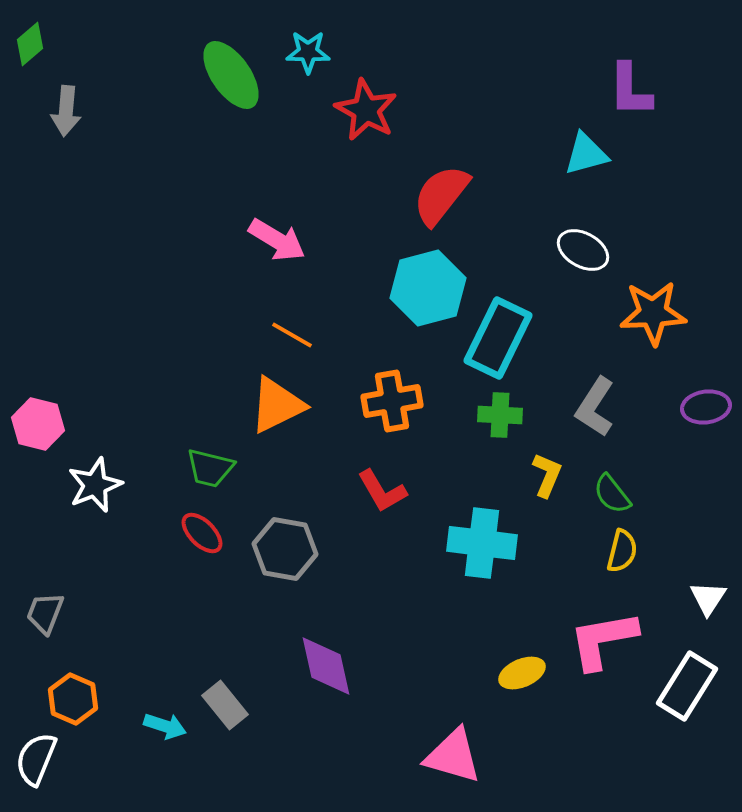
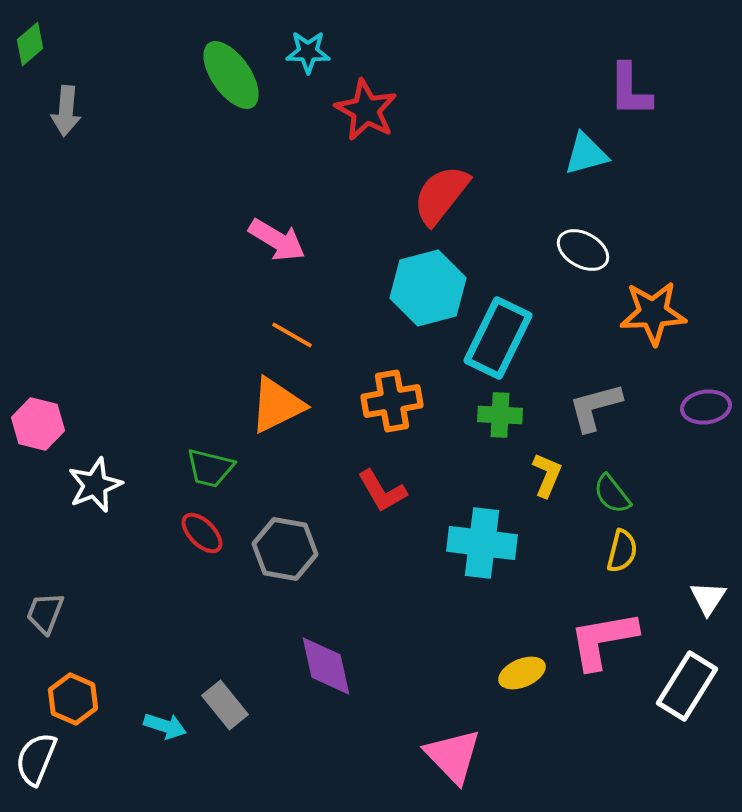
gray L-shape: rotated 42 degrees clockwise
pink triangle: rotated 30 degrees clockwise
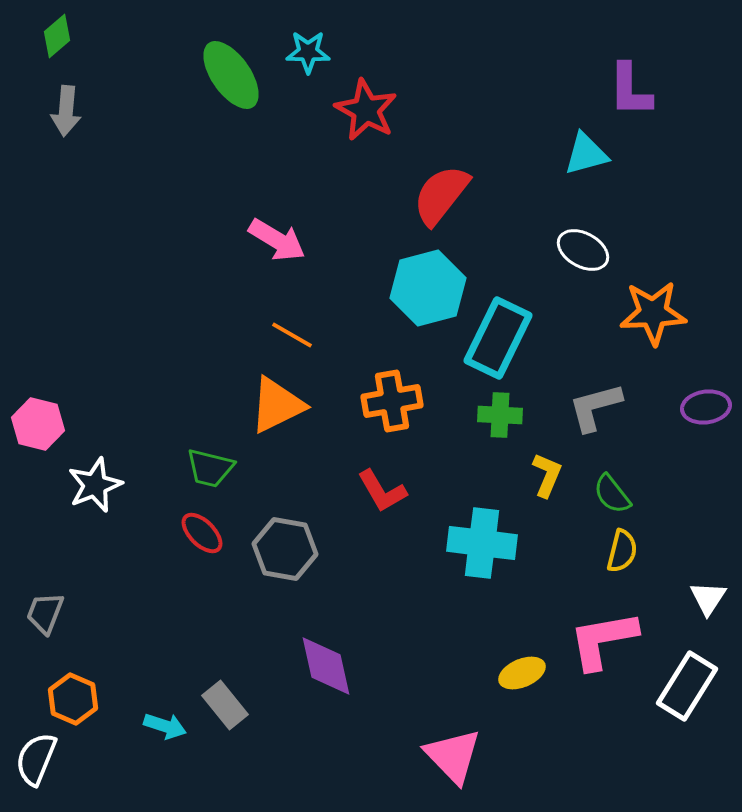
green diamond: moved 27 px right, 8 px up
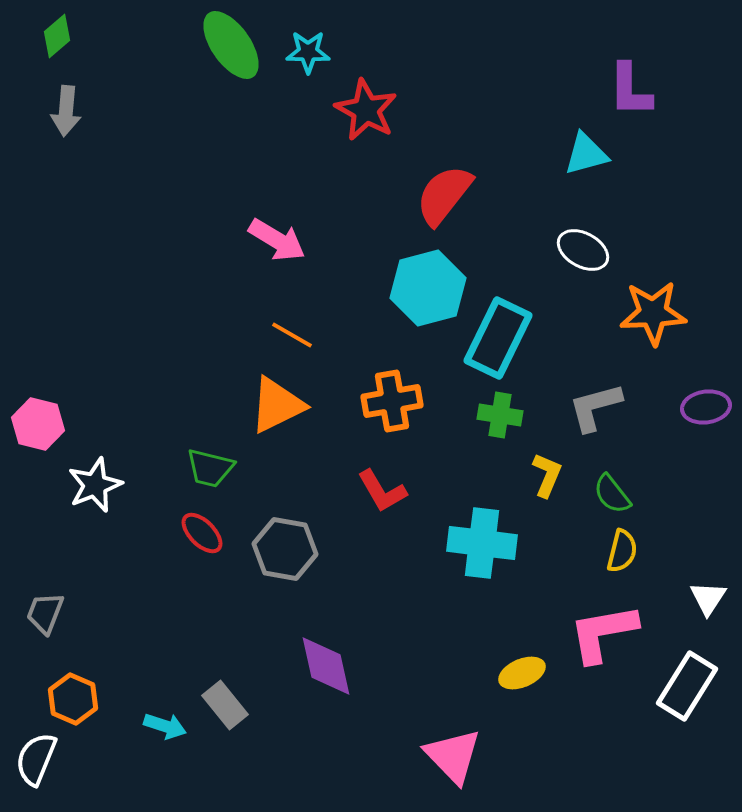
green ellipse: moved 30 px up
red semicircle: moved 3 px right
green cross: rotated 6 degrees clockwise
pink L-shape: moved 7 px up
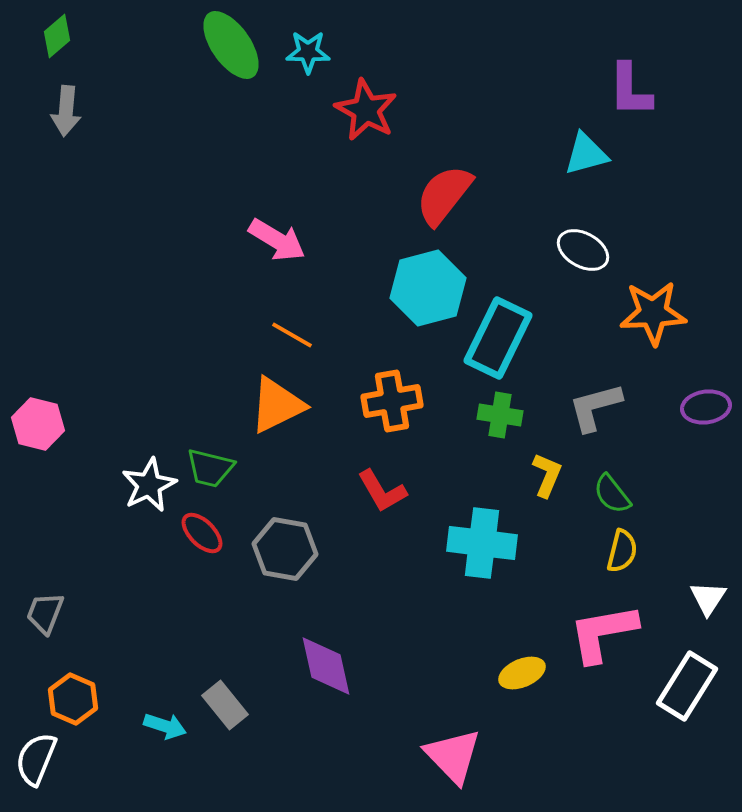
white star: moved 54 px right; rotated 4 degrees counterclockwise
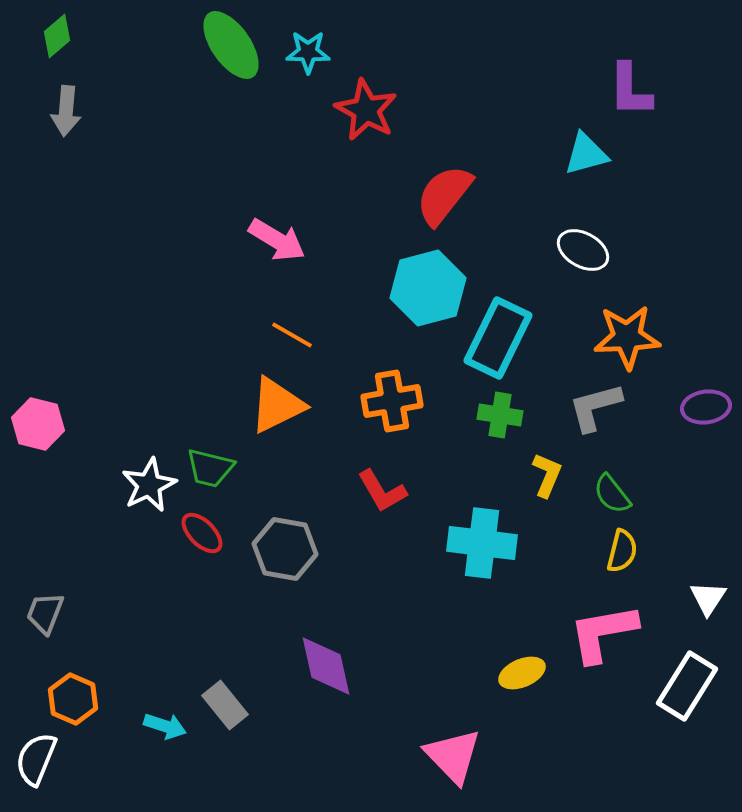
orange star: moved 26 px left, 24 px down
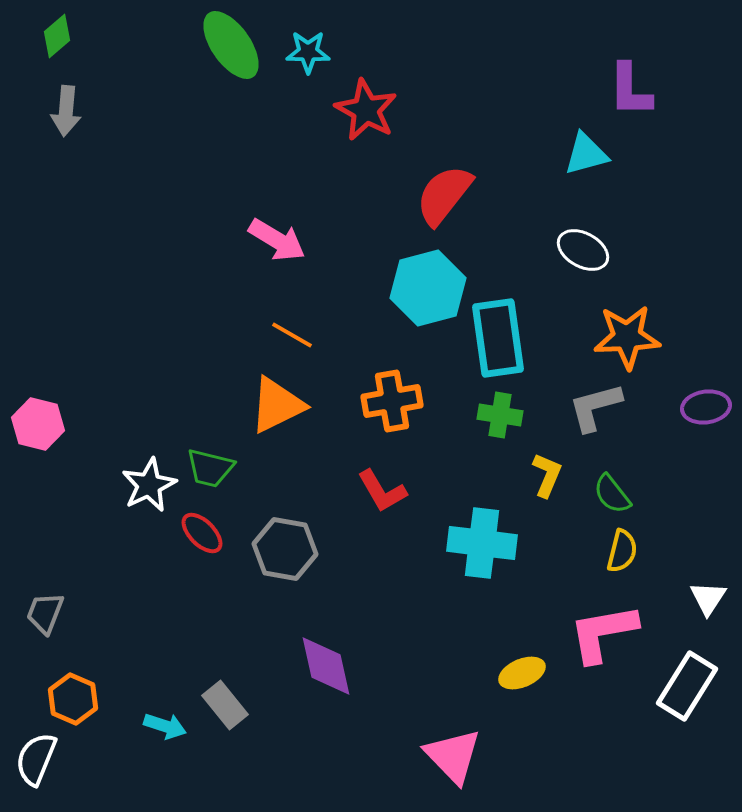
cyan rectangle: rotated 34 degrees counterclockwise
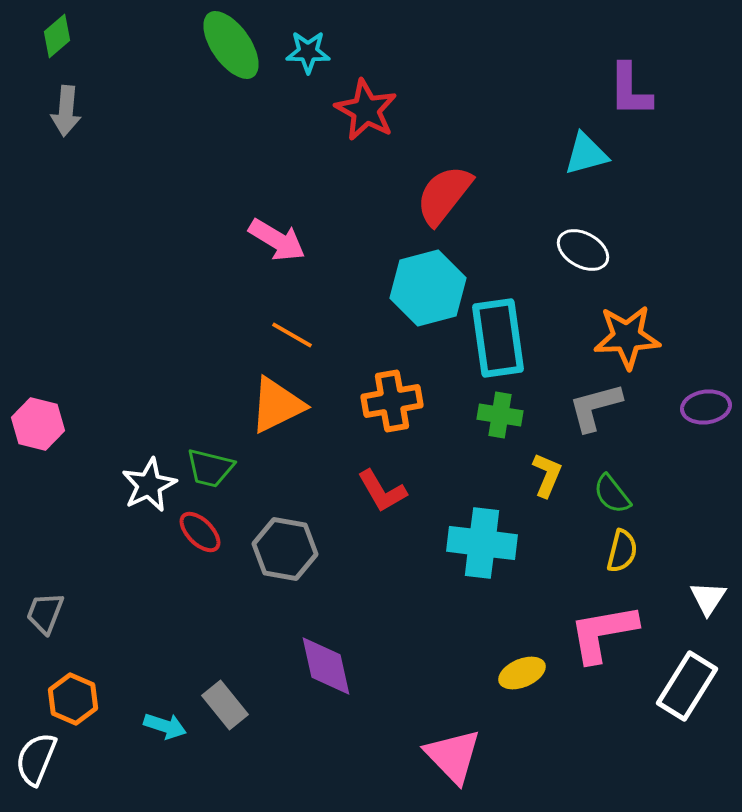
red ellipse: moved 2 px left, 1 px up
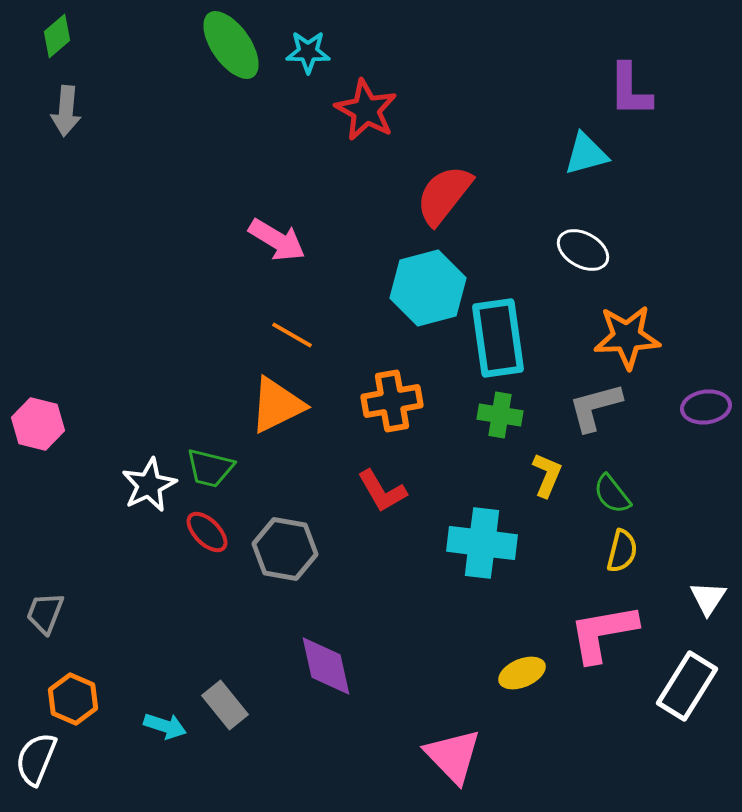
red ellipse: moved 7 px right
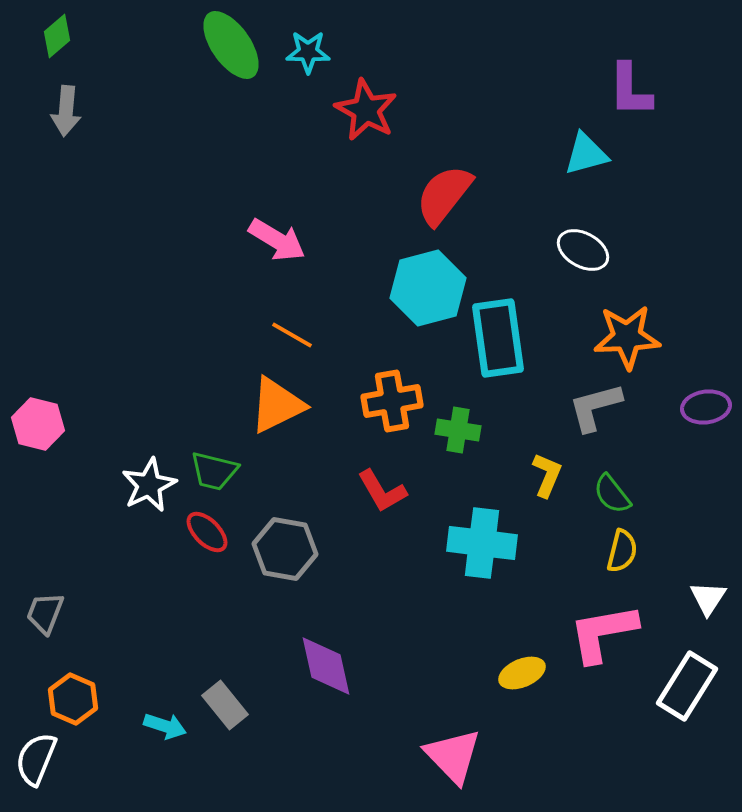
green cross: moved 42 px left, 15 px down
green trapezoid: moved 4 px right, 3 px down
